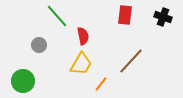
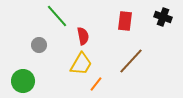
red rectangle: moved 6 px down
orange line: moved 5 px left
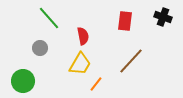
green line: moved 8 px left, 2 px down
gray circle: moved 1 px right, 3 px down
yellow trapezoid: moved 1 px left
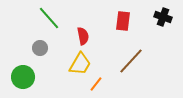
red rectangle: moved 2 px left
green circle: moved 4 px up
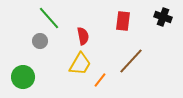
gray circle: moved 7 px up
orange line: moved 4 px right, 4 px up
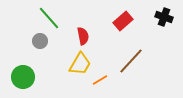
black cross: moved 1 px right
red rectangle: rotated 42 degrees clockwise
orange line: rotated 21 degrees clockwise
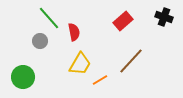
red semicircle: moved 9 px left, 4 px up
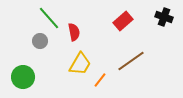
brown line: rotated 12 degrees clockwise
orange line: rotated 21 degrees counterclockwise
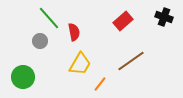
orange line: moved 4 px down
